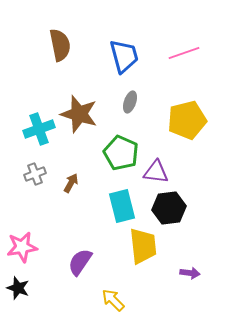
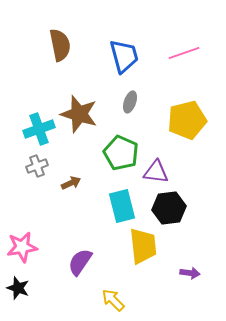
gray cross: moved 2 px right, 8 px up
brown arrow: rotated 36 degrees clockwise
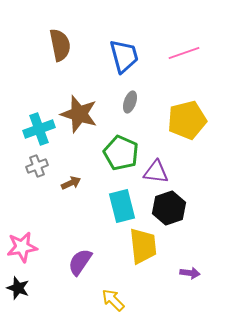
black hexagon: rotated 12 degrees counterclockwise
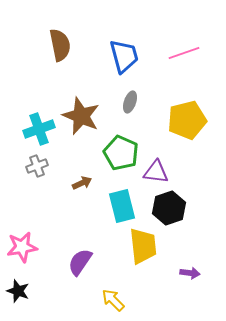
brown star: moved 2 px right, 2 px down; rotated 6 degrees clockwise
brown arrow: moved 11 px right
black star: moved 3 px down
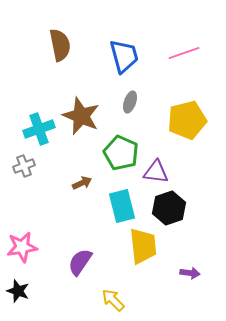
gray cross: moved 13 px left
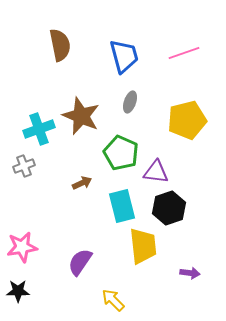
black star: rotated 20 degrees counterclockwise
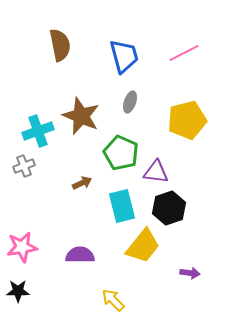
pink line: rotated 8 degrees counterclockwise
cyan cross: moved 1 px left, 2 px down
yellow trapezoid: rotated 45 degrees clockwise
purple semicircle: moved 7 px up; rotated 56 degrees clockwise
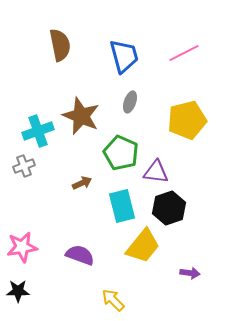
purple semicircle: rotated 20 degrees clockwise
